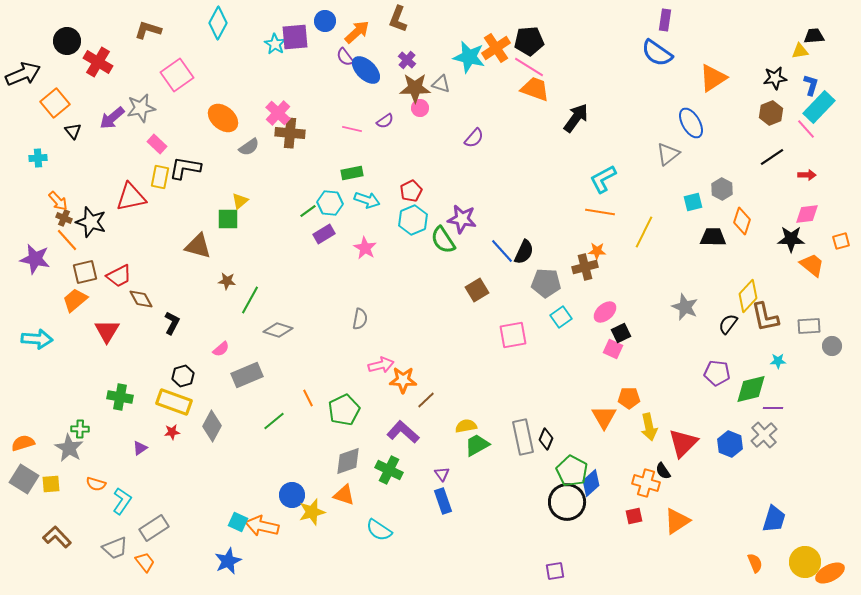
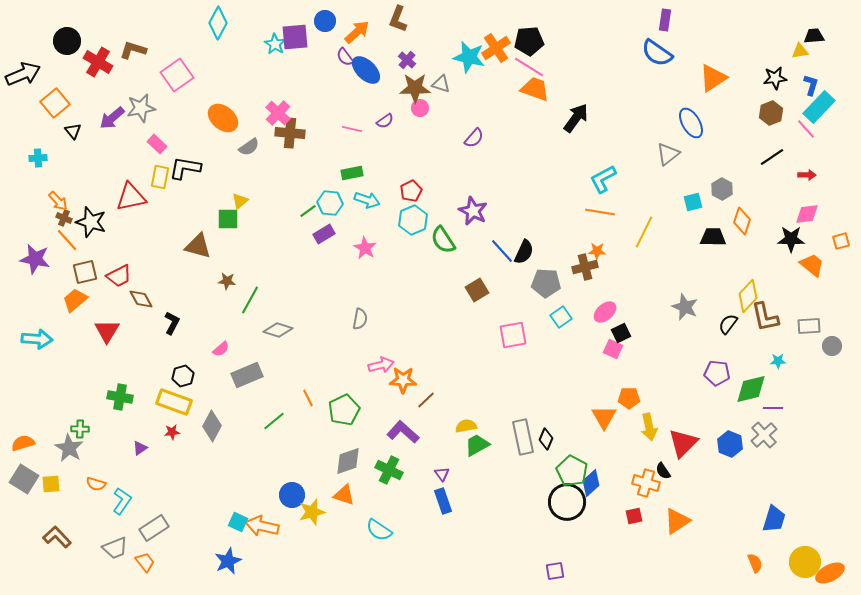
brown L-shape at (148, 30): moved 15 px left, 20 px down
purple star at (462, 219): moved 11 px right, 8 px up; rotated 16 degrees clockwise
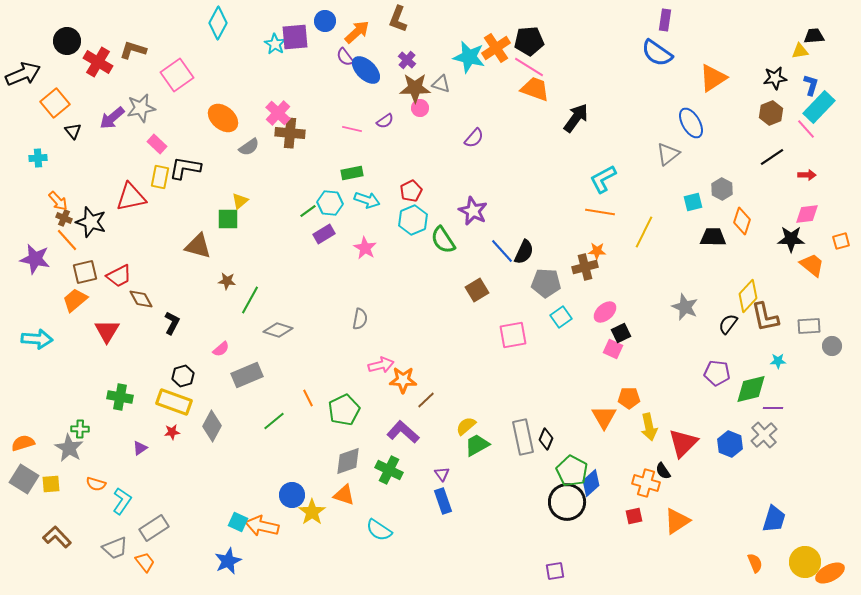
yellow semicircle at (466, 426): rotated 30 degrees counterclockwise
yellow star at (312, 512): rotated 20 degrees counterclockwise
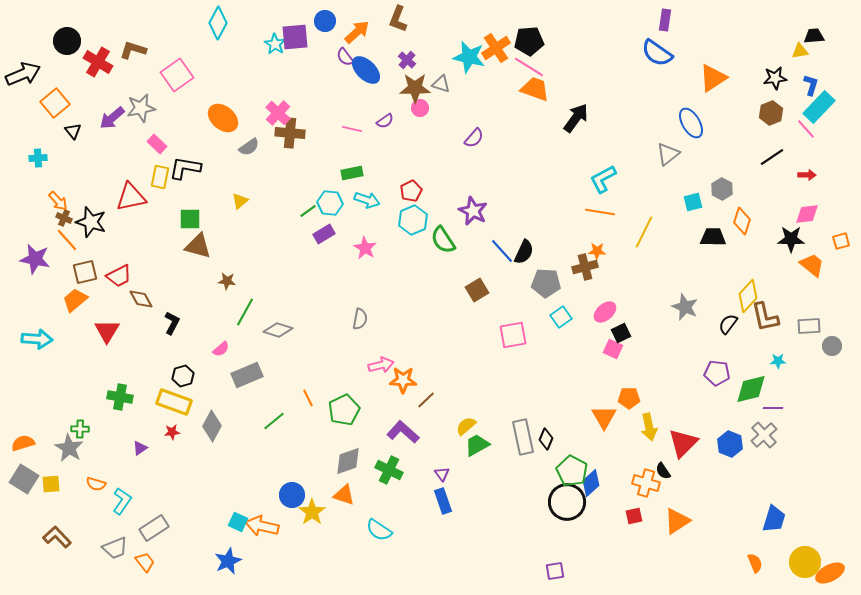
green square at (228, 219): moved 38 px left
green line at (250, 300): moved 5 px left, 12 px down
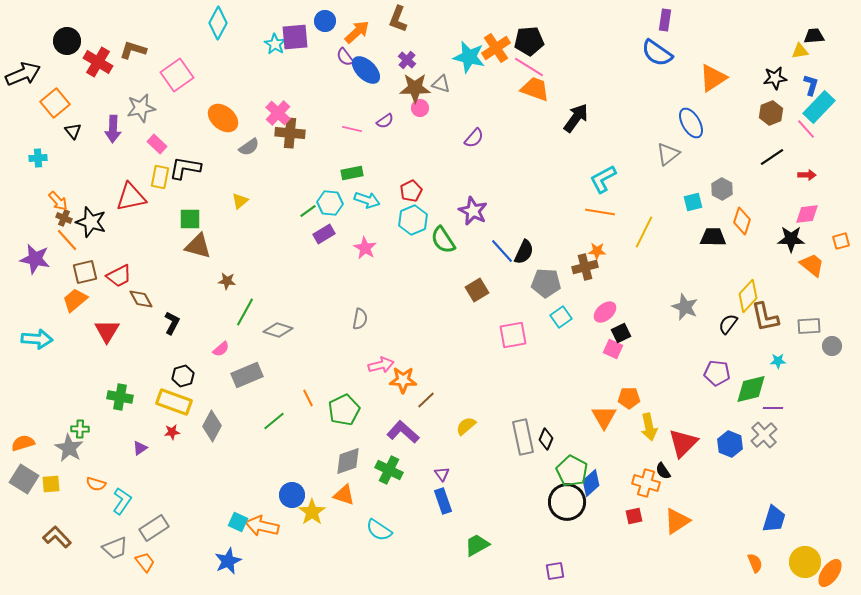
purple arrow at (112, 118): moved 1 px right, 11 px down; rotated 48 degrees counterclockwise
green trapezoid at (477, 445): moved 100 px down
orange ellipse at (830, 573): rotated 28 degrees counterclockwise
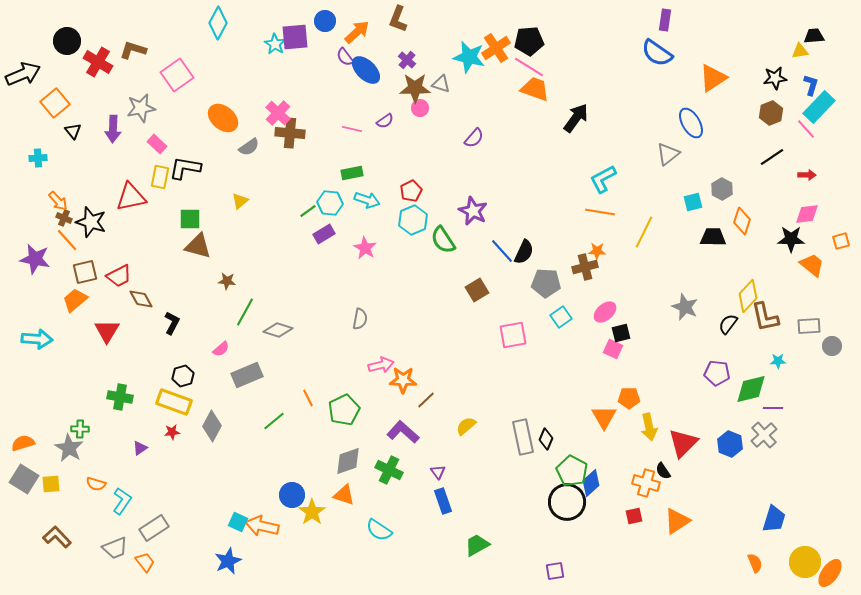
black square at (621, 333): rotated 12 degrees clockwise
purple triangle at (442, 474): moved 4 px left, 2 px up
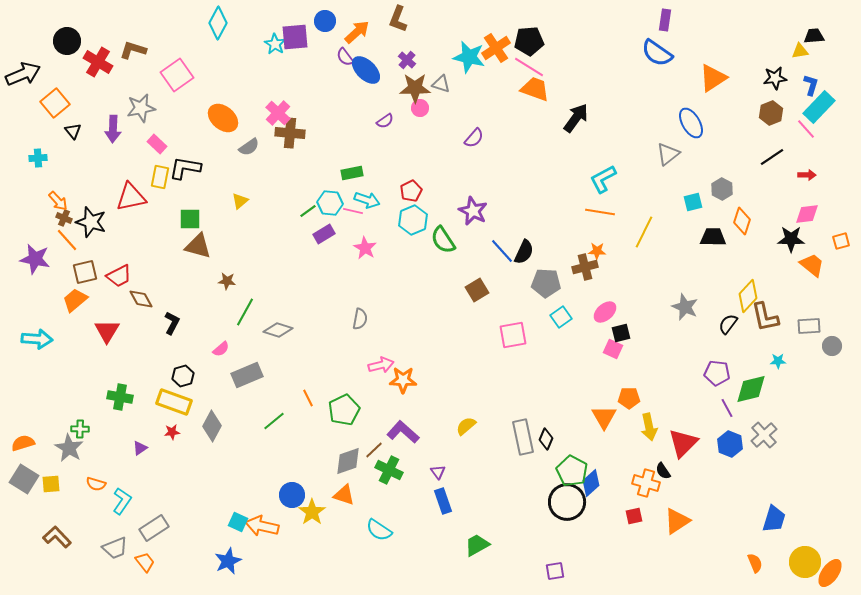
pink line at (352, 129): moved 1 px right, 82 px down
brown line at (426, 400): moved 52 px left, 50 px down
purple line at (773, 408): moved 46 px left; rotated 60 degrees clockwise
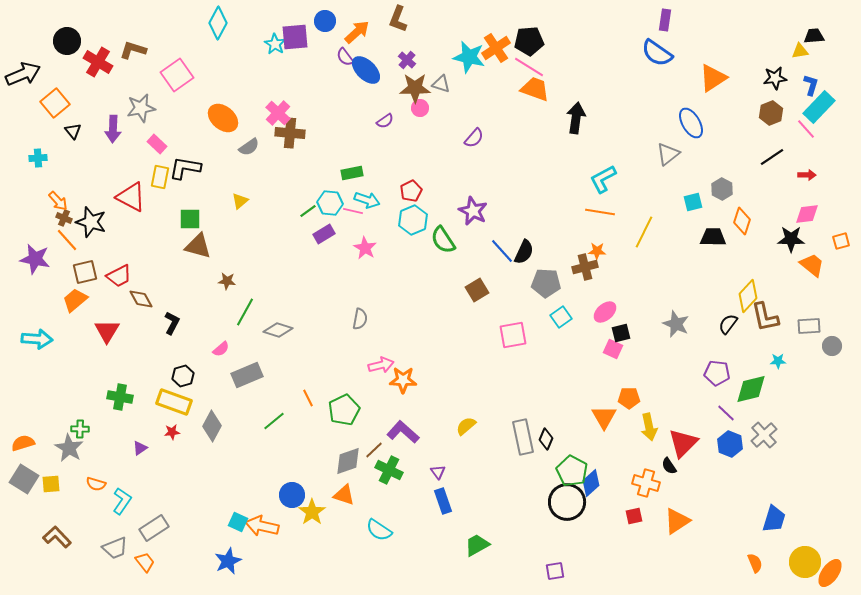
black arrow at (576, 118): rotated 28 degrees counterclockwise
red triangle at (131, 197): rotated 40 degrees clockwise
gray star at (685, 307): moved 9 px left, 17 px down
purple line at (727, 408): moved 1 px left, 5 px down; rotated 18 degrees counterclockwise
black semicircle at (663, 471): moved 6 px right, 5 px up
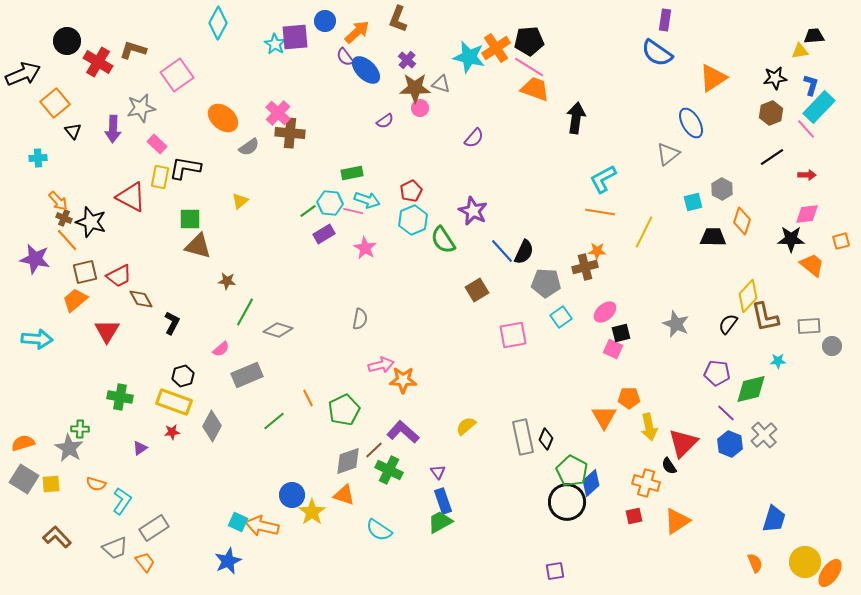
green trapezoid at (477, 545): moved 37 px left, 23 px up
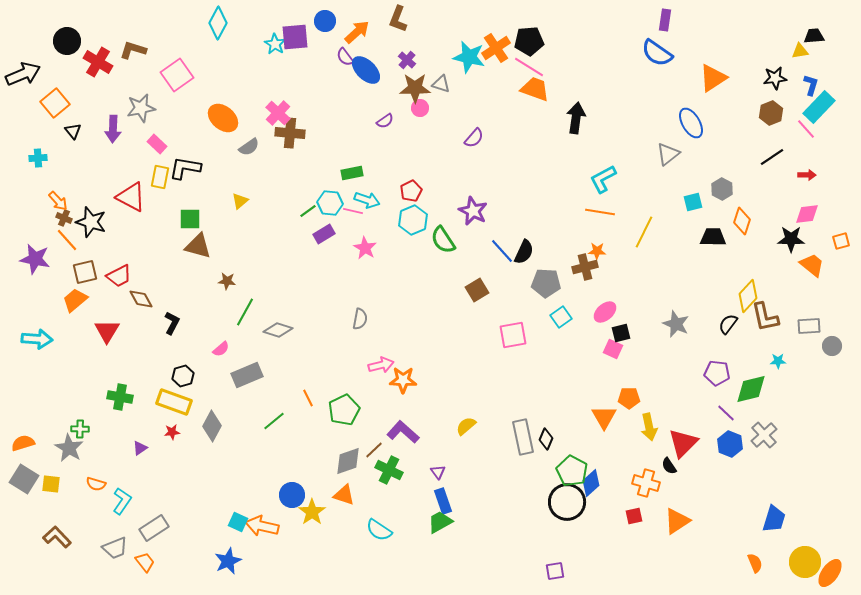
yellow square at (51, 484): rotated 12 degrees clockwise
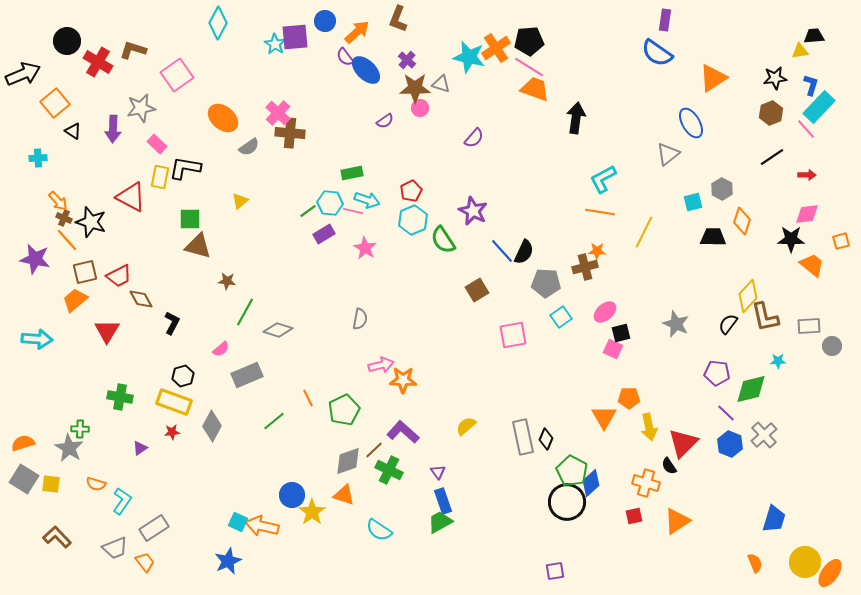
black triangle at (73, 131): rotated 18 degrees counterclockwise
